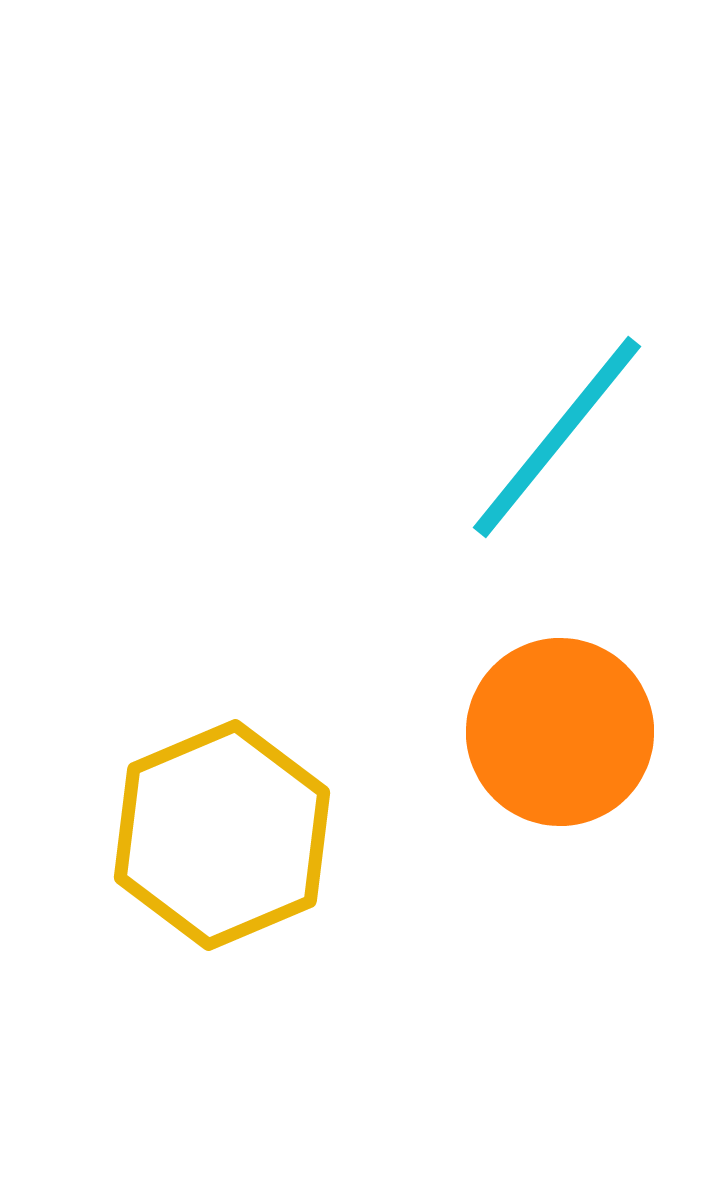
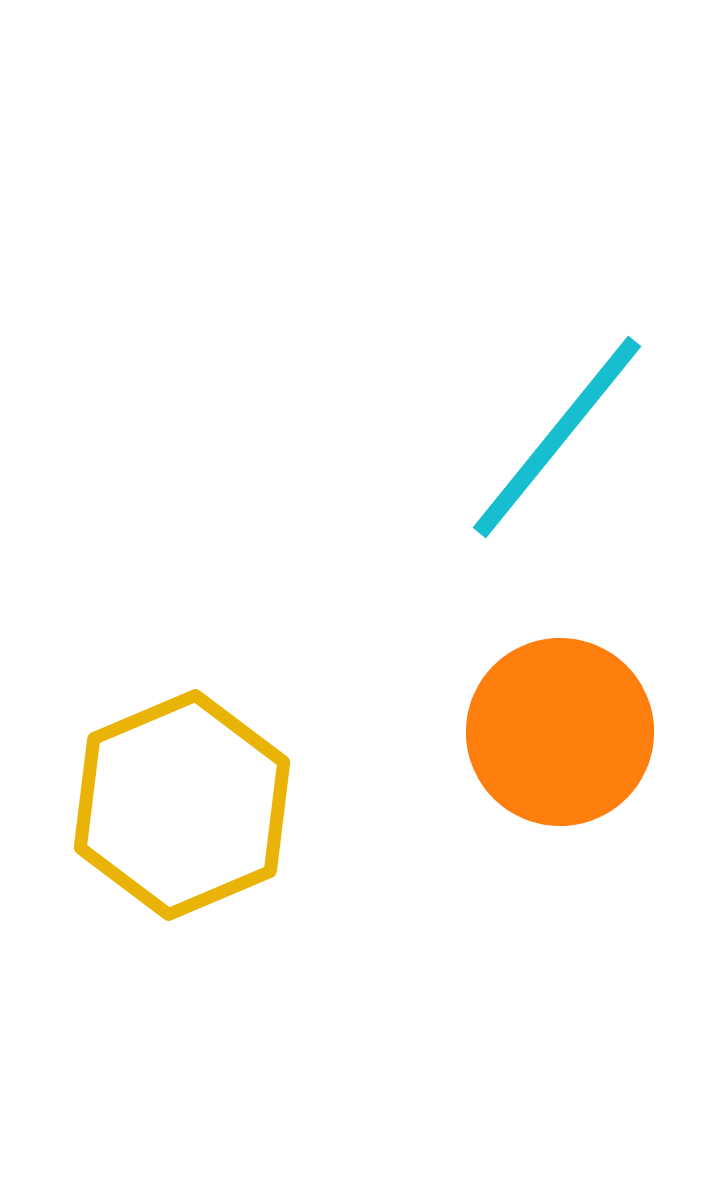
yellow hexagon: moved 40 px left, 30 px up
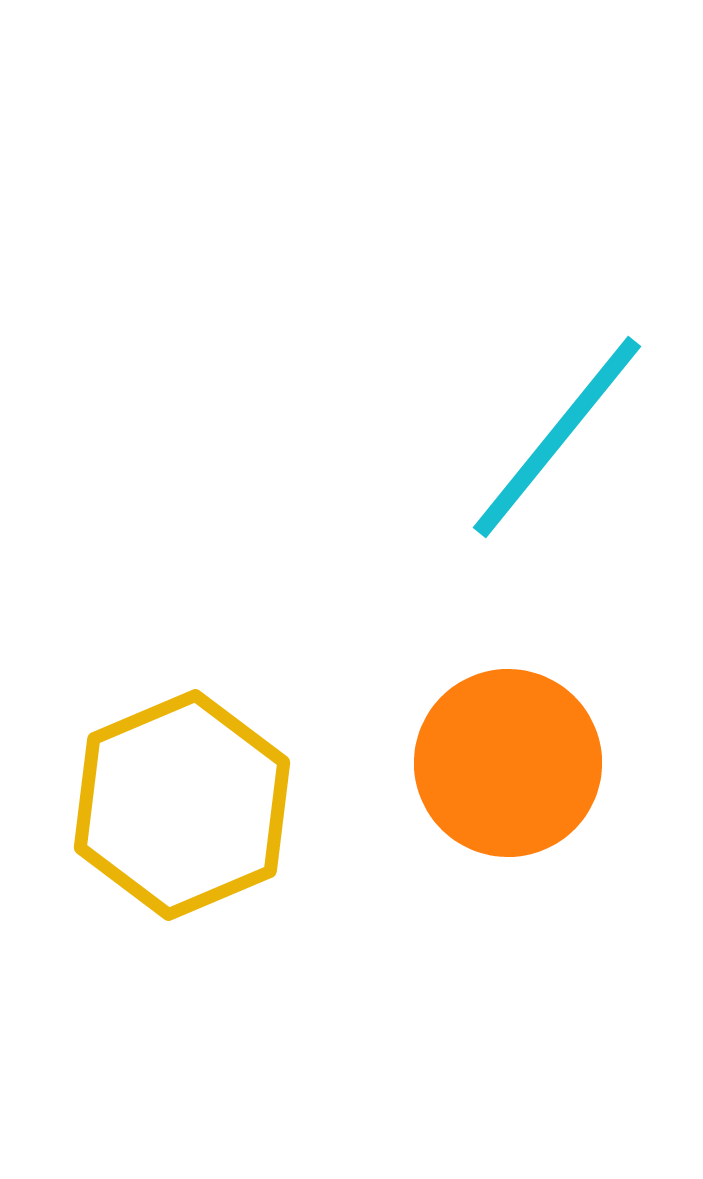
orange circle: moved 52 px left, 31 px down
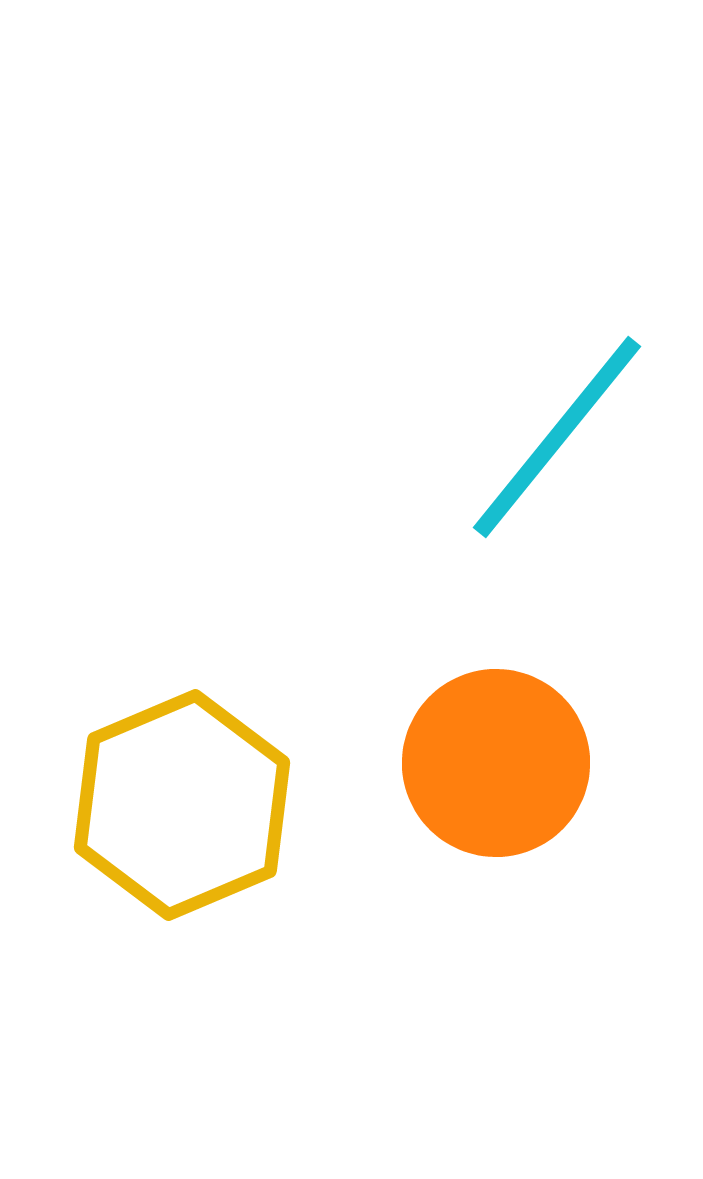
orange circle: moved 12 px left
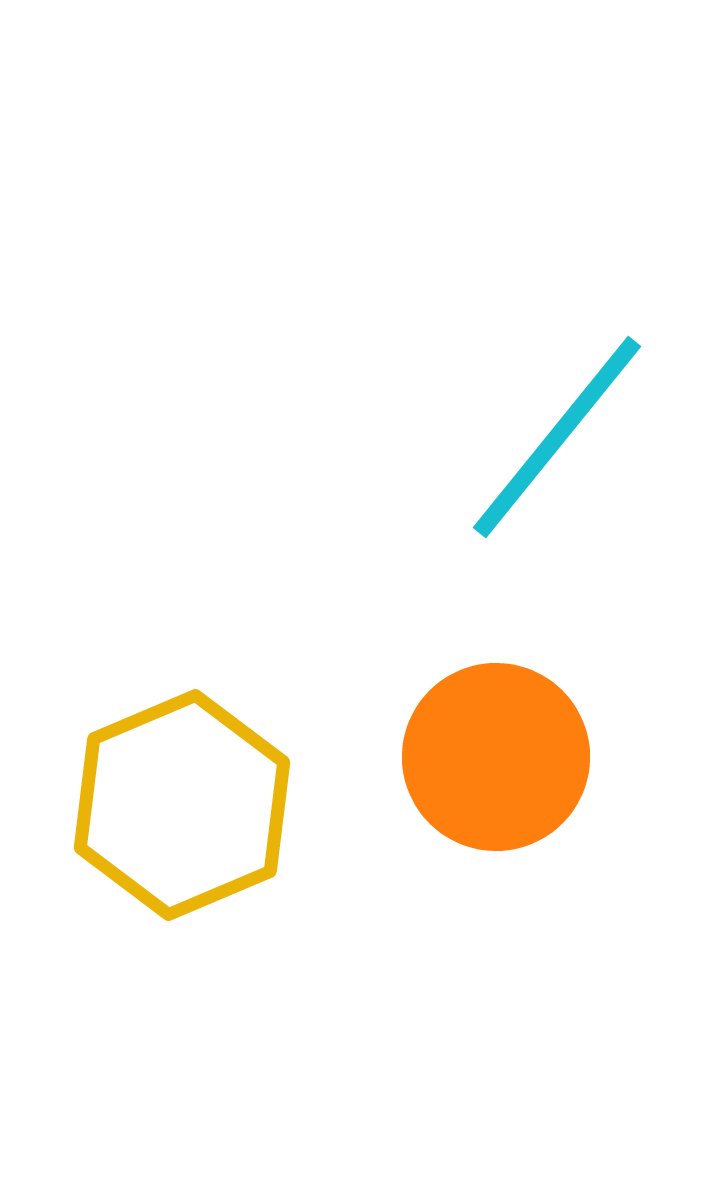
orange circle: moved 6 px up
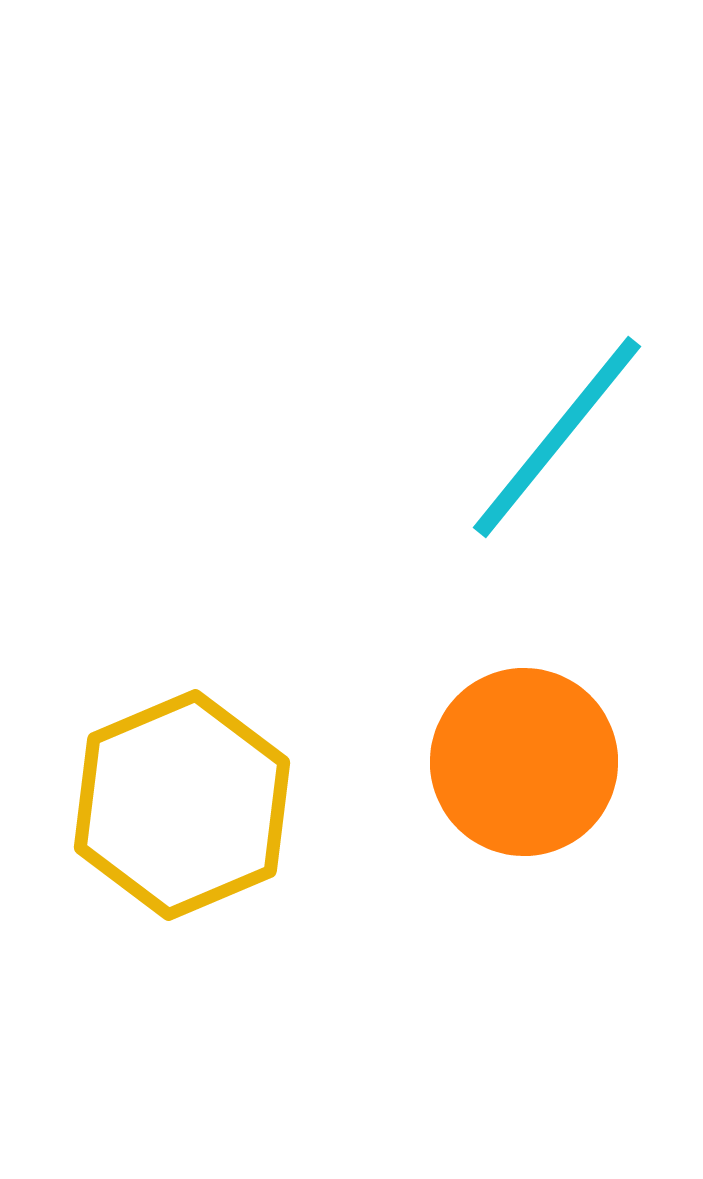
orange circle: moved 28 px right, 5 px down
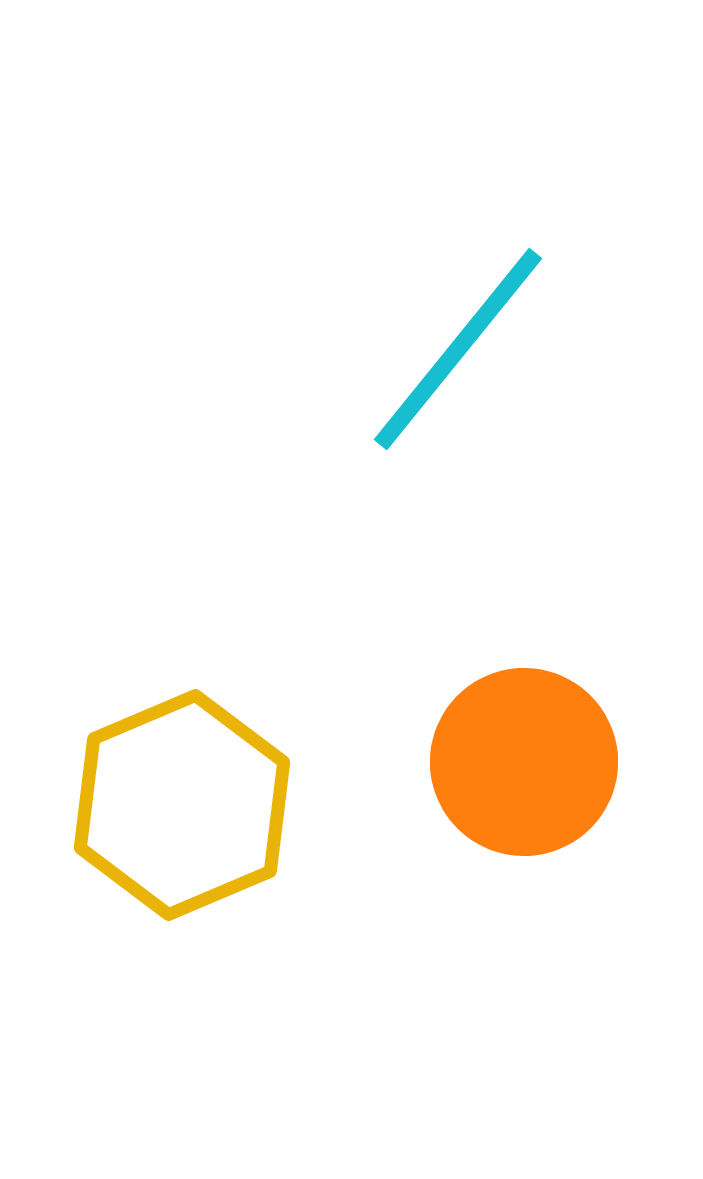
cyan line: moved 99 px left, 88 px up
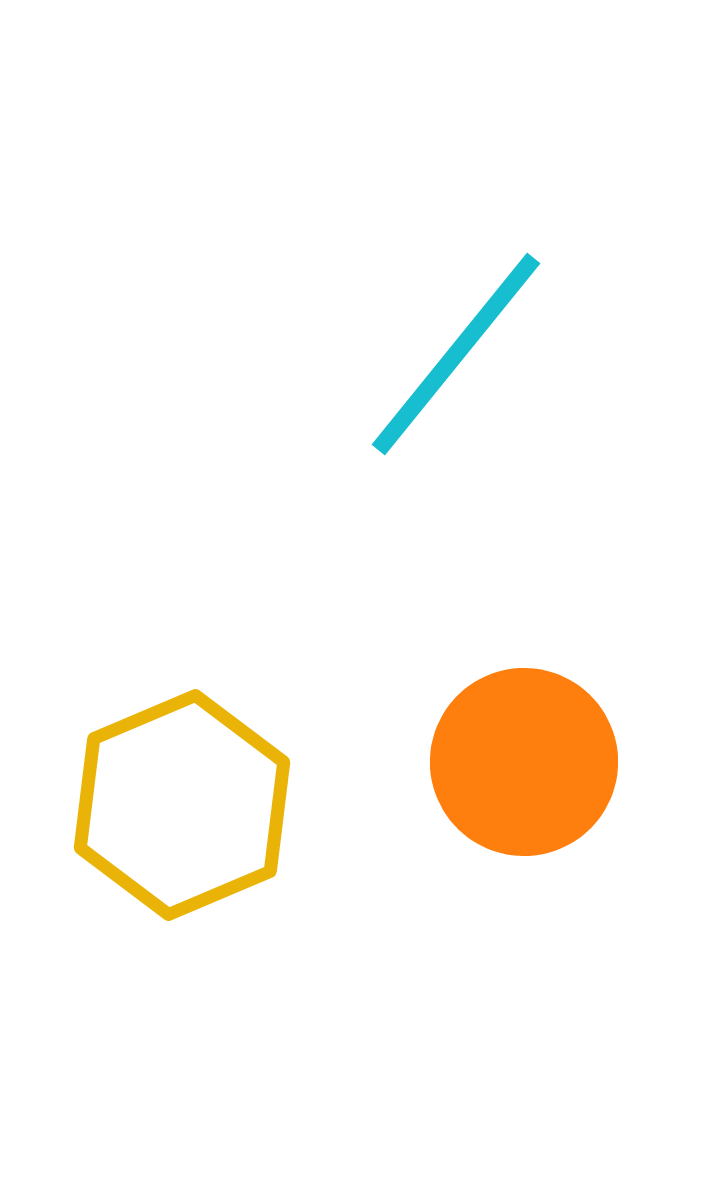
cyan line: moved 2 px left, 5 px down
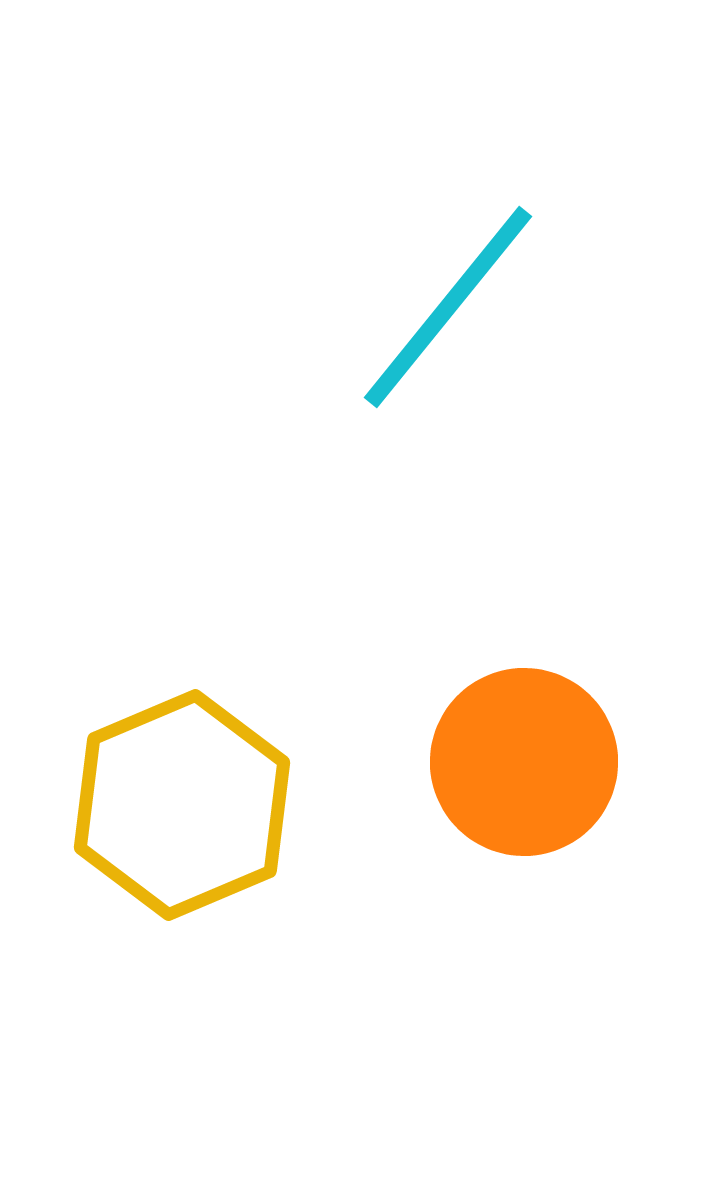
cyan line: moved 8 px left, 47 px up
